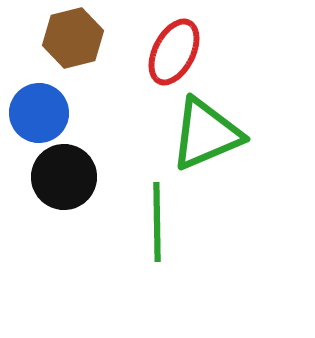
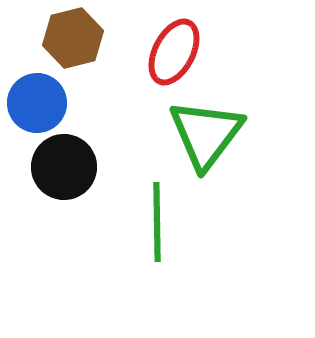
blue circle: moved 2 px left, 10 px up
green triangle: rotated 30 degrees counterclockwise
black circle: moved 10 px up
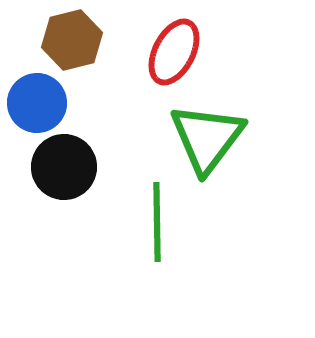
brown hexagon: moved 1 px left, 2 px down
green triangle: moved 1 px right, 4 px down
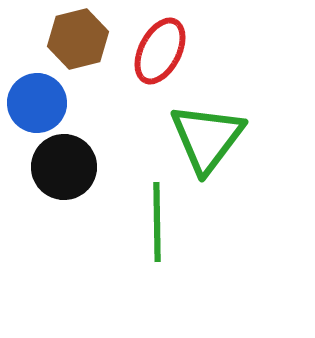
brown hexagon: moved 6 px right, 1 px up
red ellipse: moved 14 px left, 1 px up
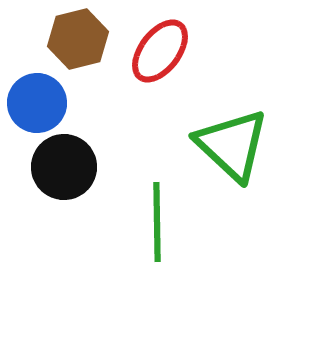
red ellipse: rotated 10 degrees clockwise
green triangle: moved 25 px right, 7 px down; rotated 24 degrees counterclockwise
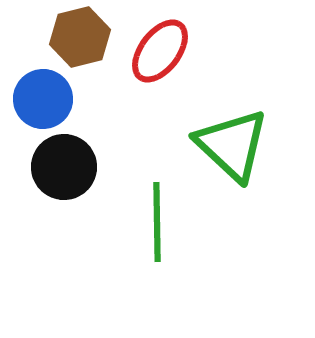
brown hexagon: moved 2 px right, 2 px up
blue circle: moved 6 px right, 4 px up
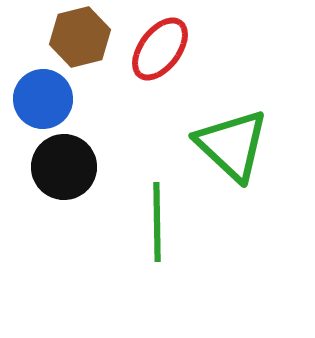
red ellipse: moved 2 px up
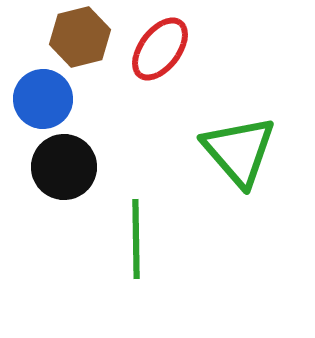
green triangle: moved 7 px right, 6 px down; rotated 6 degrees clockwise
green line: moved 21 px left, 17 px down
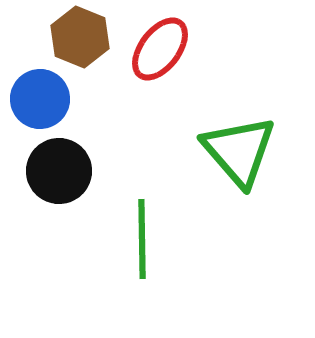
brown hexagon: rotated 24 degrees counterclockwise
blue circle: moved 3 px left
black circle: moved 5 px left, 4 px down
green line: moved 6 px right
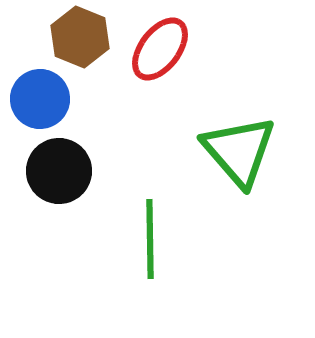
green line: moved 8 px right
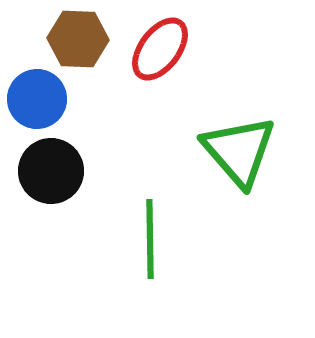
brown hexagon: moved 2 px left, 2 px down; rotated 20 degrees counterclockwise
blue circle: moved 3 px left
black circle: moved 8 px left
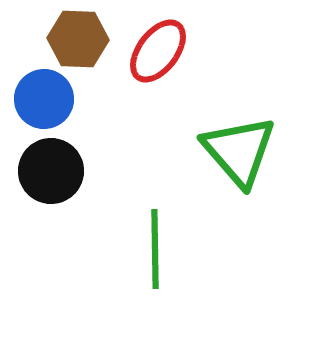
red ellipse: moved 2 px left, 2 px down
blue circle: moved 7 px right
green line: moved 5 px right, 10 px down
